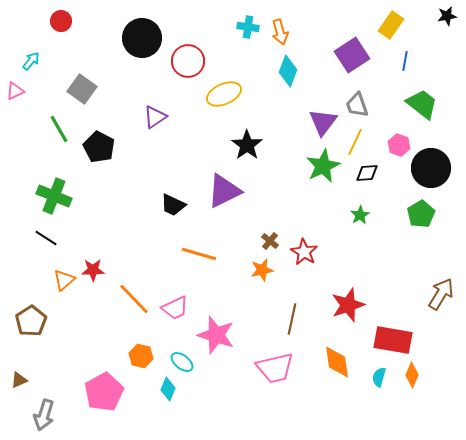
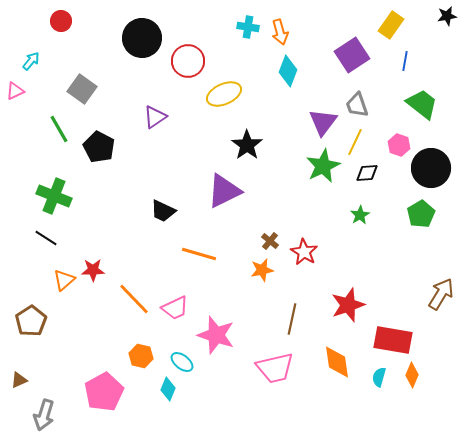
black trapezoid at (173, 205): moved 10 px left, 6 px down
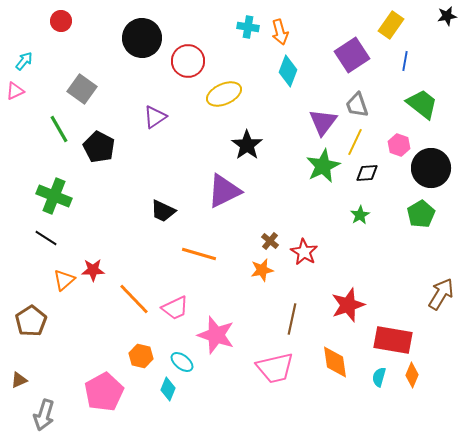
cyan arrow at (31, 61): moved 7 px left
orange diamond at (337, 362): moved 2 px left
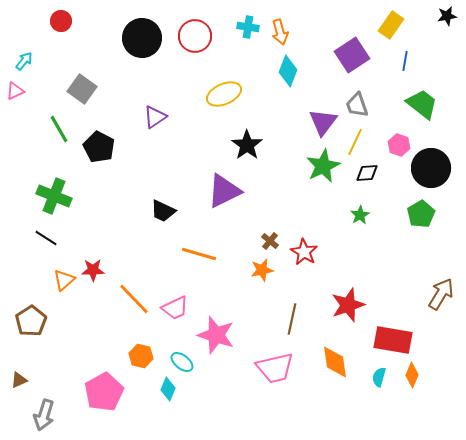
red circle at (188, 61): moved 7 px right, 25 px up
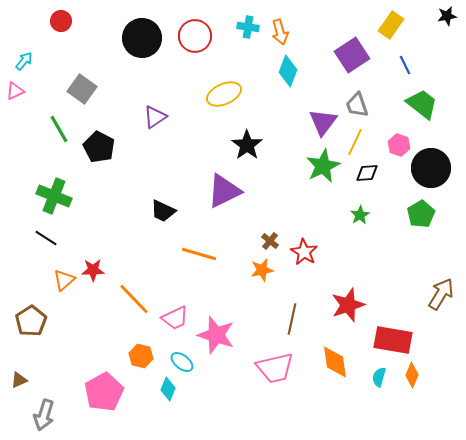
blue line at (405, 61): moved 4 px down; rotated 36 degrees counterclockwise
pink trapezoid at (175, 308): moved 10 px down
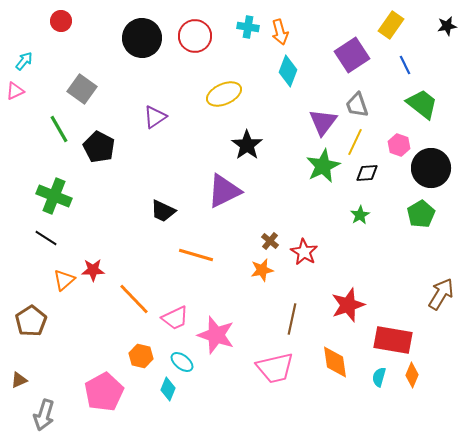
black star at (447, 16): moved 10 px down
orange line at (199, 254): moved 3 px left, 1 px down
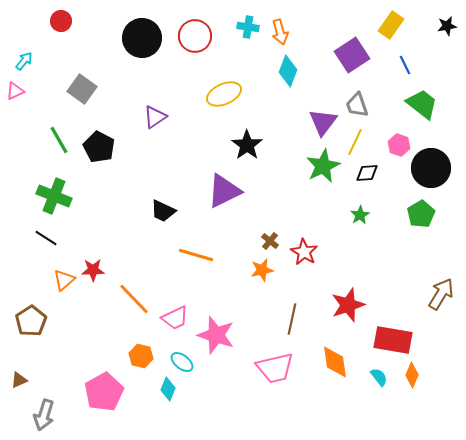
green line at (59, 129): moved 11 px down
cyan semicircle at (379, 377): rotated 126 degrees clockwise
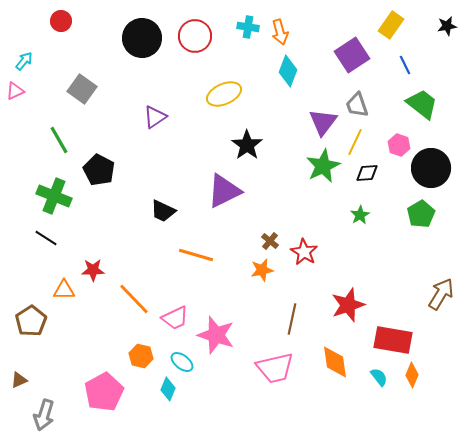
black pentagon at (99, 147): moved 23 px down
orange triangle at (64, 280): moved 10 px down; rotated 40 degrees clockwise
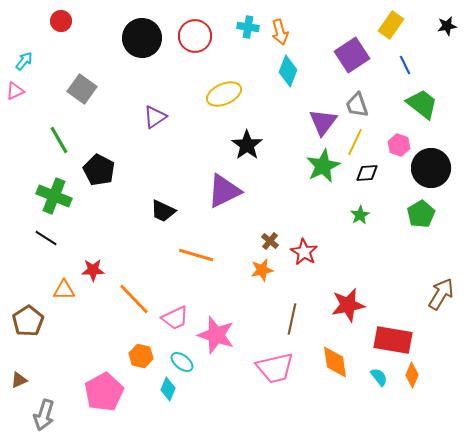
red star at (348, 305): rotated 8 degrees clockwise
brown pentagon at (31, 321): moved 3 px left
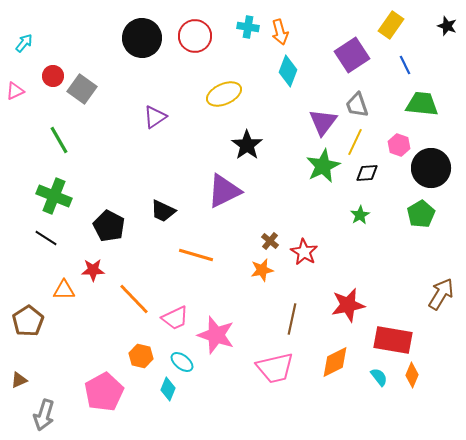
red circle at (61, 21): moved 8 px left, 55 px down
black star at (447, 26): rotated 30 degrees clockwise
cyan arrow at (24, 61): moved 18 px up
green trapezoid at (422, 104): rotated 32 degrees counterclockwise
black pentagon at (99, 170): moved 10 px right, 56 px down
orange diamond at (335, 362): rotated 72 degrees clockwise
